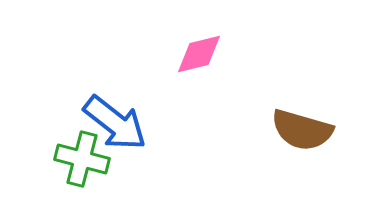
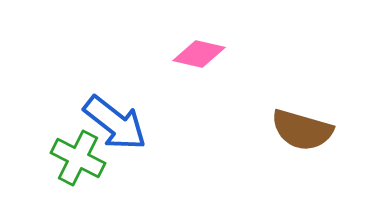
pink diamond: rotated 27 degrees clockwise
green cross: moved 4 px left, 1 px up; rotated 12 degrees clockwise
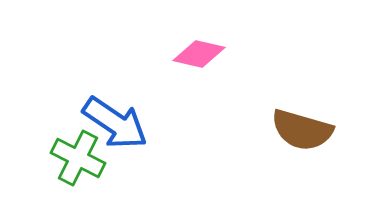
blue arrow: rotated 4 degrees counterclockwise
